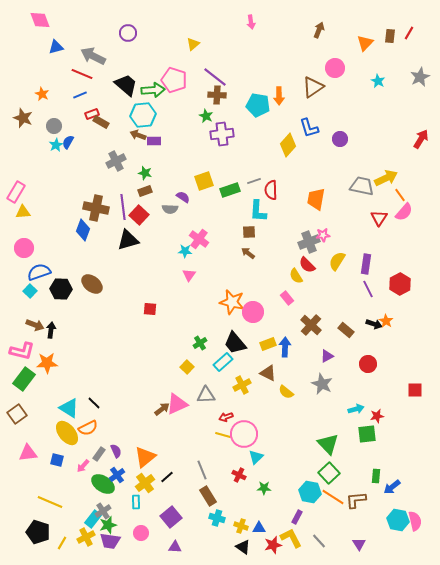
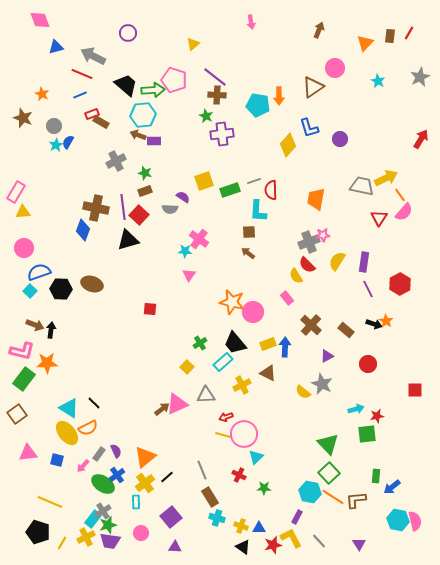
purple rectangle at (366, 264): moved 2 px left, 2 px up
brown ellipse at (92, 284): rotated 20 degrees counterclockwise
yellow semicircle at (286, 392): moved 17 px right
brown rectangle at (208, 496): moved 2 px right, 1 px down
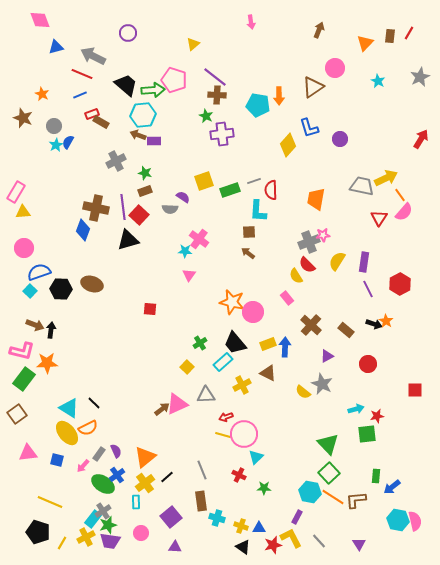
brown rectangle at (210, 497): moved 9 px left, 4 px down; rotated 24 degrees clockwise
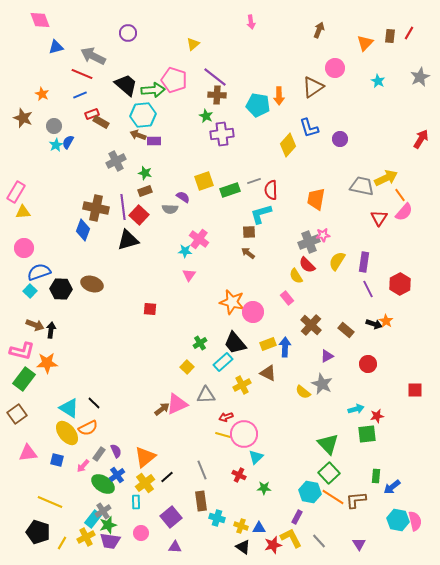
cyan L-shape at (258, 211): moved 3 px right, 3 px down; rotated 70 degrees clockwise
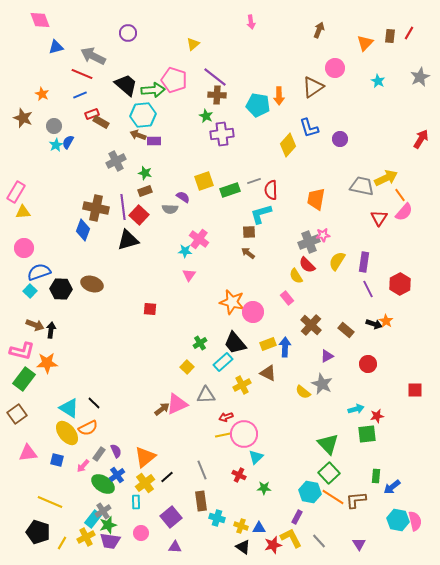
yellow line at (223, 435): rotated 28 degrees counterclockwise
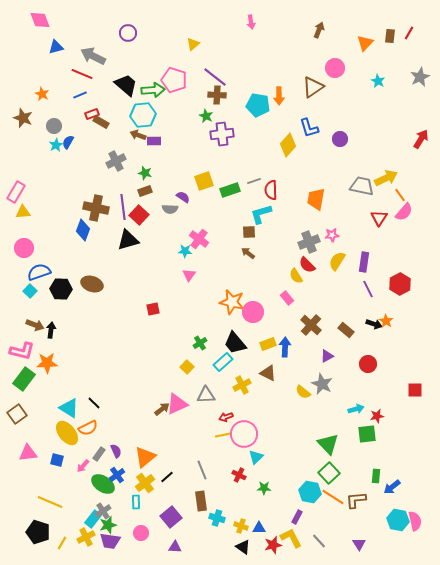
pink star at (323, 235): moved 9 px right
red square at (150, 309): moved 3 px right; rotated 16 degrees counterclockwise
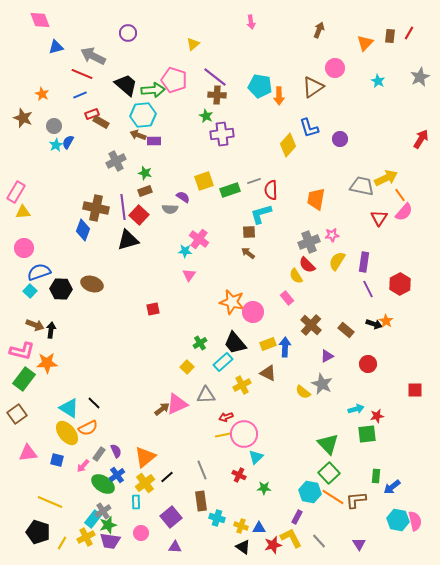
cyan pentagon at (258, 105): moved 2 px right, 19 px up
